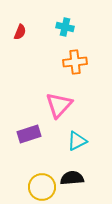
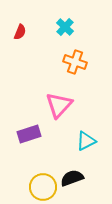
cyan cross: rotated 30 degrees clockwise
orange cross: rotated 25 degrees clockwise
cyan triangle: moved 9 px right
black semicircle: rotated 15 degrees counterclockwise
yellow circle: moved 1 px right
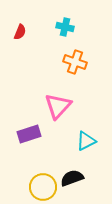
cyan cross: rotated 30 degrees counterclockwise
pink triangle: moved 1 px left, 1 px down
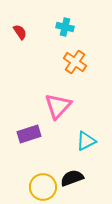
red semicircle: rotated 56 degrees counterclockwise
orange cross: rotated 15 degrees clockwise
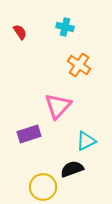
orange cross: moved 4 px right, 3 px down
black semicircle: moved 9 px up
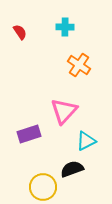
cyan cross: rotated 12 degrees counterclockwise
pink triangle: moved 6 px right, 5 px down
